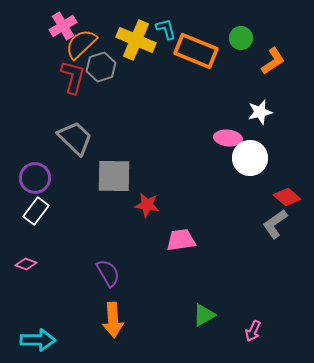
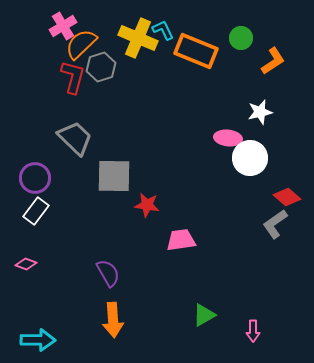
cyan L-shape: moved 3 px left, 1 px down; rotated 10 degrees counterclockwise
yellow cross: moved 2 px right, 2 px up
pink arrow: rotated 25 degrees counterclockwise
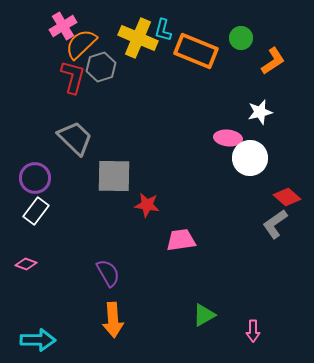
cyan L-shape: rotated 140 degrees counterclockwise
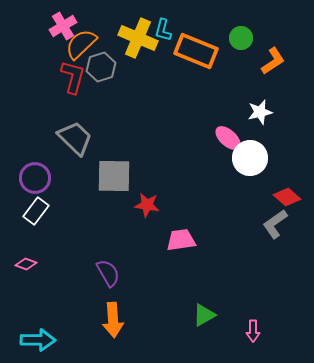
pink ellipse: rotated 36 degrees clockwise
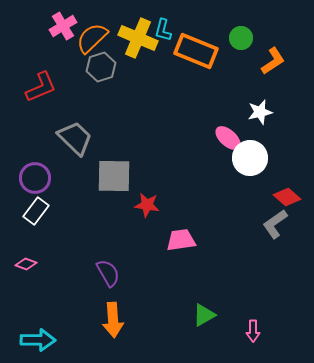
orange semicircle: moved 11 px right, 6 px up
red L-shape: moved 32 px left, 10 px down; rotated 52 degrees clockwise
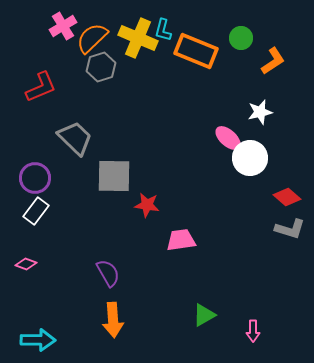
gray L-shape: moved 15 px right, 5 px down; rotated 128 degrees counterclockwise
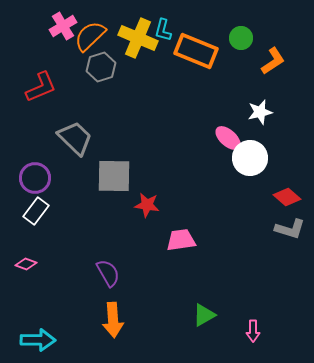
orange semicircle: moved 2 px left, 2 px up
